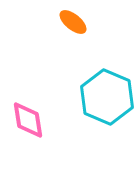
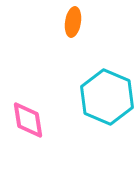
orange ellipse: rotated 60 degrees clockwise
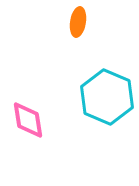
orange ellipse: moved 5 px right
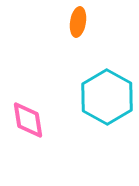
cyan hexagon: rotated 6 degrees clockwise
